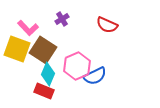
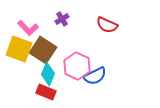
yellow square: moved 2 px right
pink hexagon: rotated 12 degrees counterclockwise
red rectangle: moved 2 px right, 1 px down
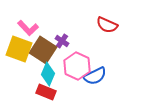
purple cross: moved 22 px down; rotated 24 degrees counterclockwise
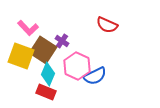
yellow square: moved 2 px right, 7 px down
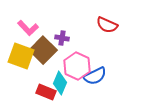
purple cross: moved 3 px up; rotated 24 degrees counterclockwise
brown square: rotated 12 degrees clockwise
cyan diamond: moved 12 px right, 9 px down
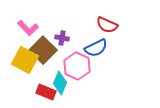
yellow square: moved 4 px right, 4 px down; rotated 8 degrees clockwise
blue semicircle: moved 1 px right, 28 px up
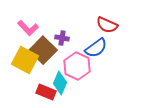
blue semicircle: rotated 10 degrees counterclockwise
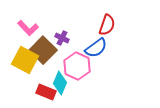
red semicircle: rotated 95 degrees counterclockwise
purple cross: rotated 16 degrees clockwise
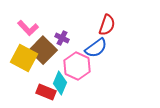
yellow square: moved 1 px left, 2 px up
